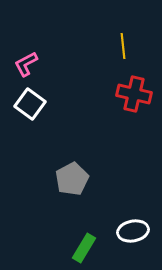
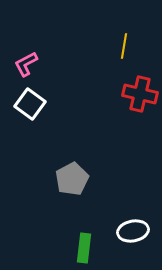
yellow line: moved 1 px right; rotated 15 degrees clockwise
red cross: moved 6 px right
green rectangle: rotated 24 degrees counterclockwise
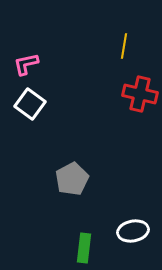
pink L-shape: rotated 16 degrees clockwise
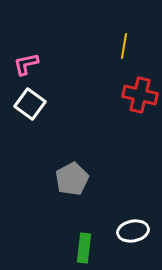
red cross: moved 1 px down
